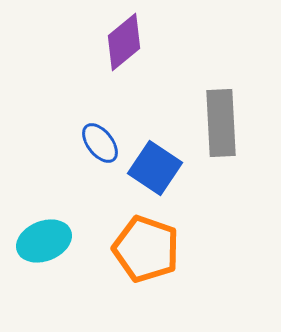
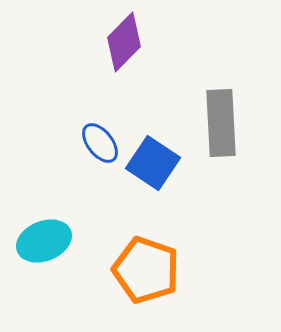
purple diamond: rotated 6 degrees counterclockwise
blue square: moved 2 px left, 5 px up
orange pentagon: moved 21 px down
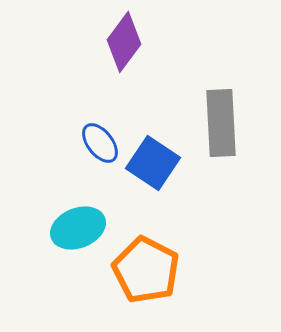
purple diamond: rotated 8 degrees counterclockwise
cyan ellipse: moved 34 px right, 13 px up
orange pentagon: rotated 8 degrees clockwise
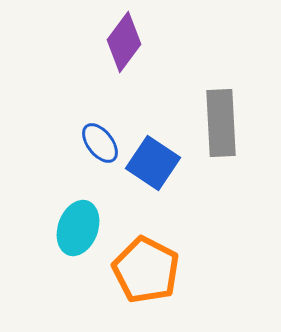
cyan ellipse: rotated 48 degrees counterclockwise
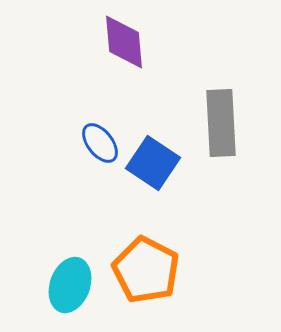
purple diamond: rotated 42 degrees counterclockwise
cyan ellipse: moved 8 px left, 57 px down
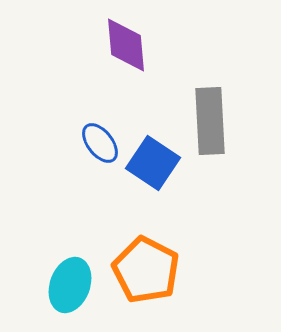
purple diamond: moved 2 px right, 3 px down
gray rectangle: moved 11 px left, 2 px up
